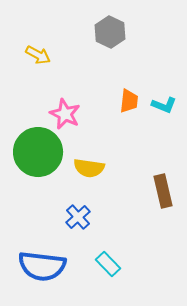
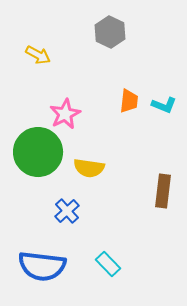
pink star: rotated 20 degrees clockwise
brown rectangle: rotated 20 degrees clockwise
blue cross: moved 11 px left, 6 px up
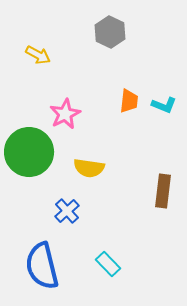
green circle: moved 9 px left
blue semicircle: rotated 69 degrees clockwise
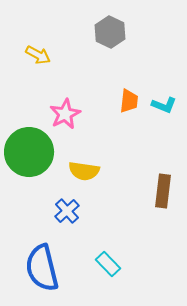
yellow semicircle: moved 5 px left, 3 px down
blue semicircle: moved 2 px down
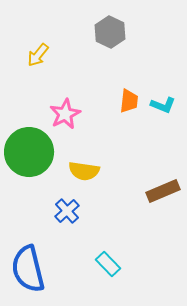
yellow arrow: rotated 100 degrees clockwise
cyan L-shape: moved 1 px left
brown rectangle: rotated 60 degrees clockwise
blue semicircle: moved 14 px left, 1 px down
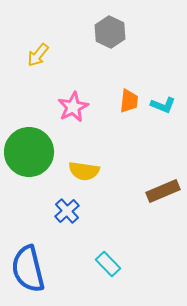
pink star: moved 8 px right, 7 px up
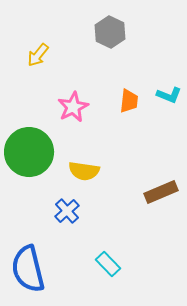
cyan L-shape: moved 6 px right, 10 px up
brown rectangle: moved 2 px left, 1 px down
